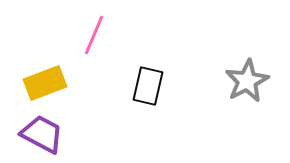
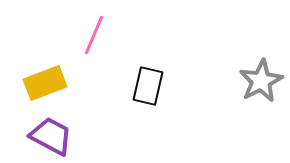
gray star: moved 14 px right
purple trapezoid: moved 9 px right, 2 px down
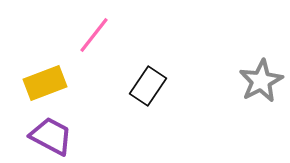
pink line: rotated 15 degrees clockwise
black rectangle: rotated 21 degrees clockwise
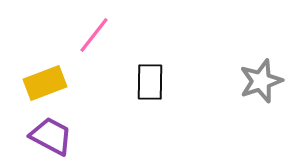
gray star: rotated 9 degrees clockwise
black rectangle: moved 2 px right, 4 px up; rotated 33 degrees counterclockwise
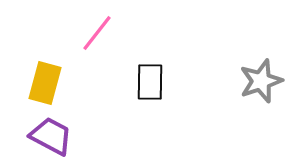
pink line: moved 3 px right, 2 px up
yellow rectangle: rotated 54 degrees counterclockwise
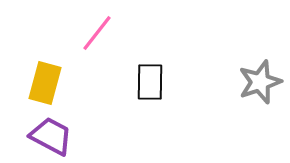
gray star: moved 1 px left, 1 px down
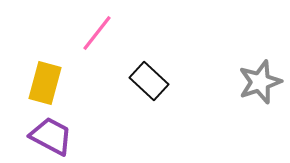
black rectangle: moved 1 px left, 1 px up; rotated 48 degrees counterclockwise
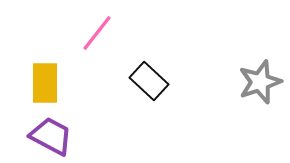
yellow rectangle: rotated 15 degrees counterclockwise
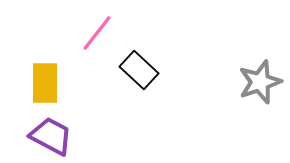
black rectangle: moved 10 px left, 11 px up
